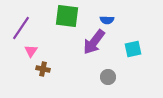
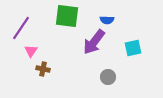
cyan square: moved 1 px up
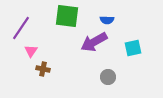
purple arrow: rotated 24 degrees clockwise
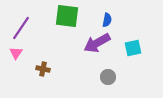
blue semicircle: rotated 80 degrees counterclockwise
purple arrow: moved 3 px right, 1 px down
pink triangle: moved 15 px left, 2 px down
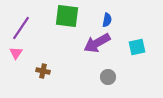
cyan square: moved 4 px right, 1 px up
brown cross: moved 2 px down
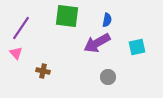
pink triangle: rotated 16 degrees counterclockwise
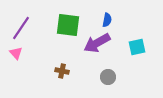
green square: moved 1 px right, 9 px down
brown cross: moved 19 px right
